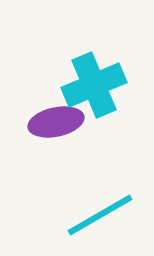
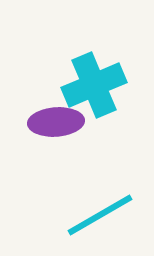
purple ellipse: rotated 8 degrees clockwise
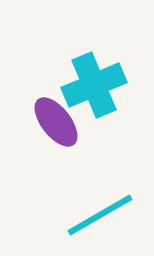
purple ellipse: rotated 56 degrees clockwise
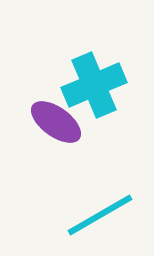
purple ellipse: rotated 16 degrees counterclockwise
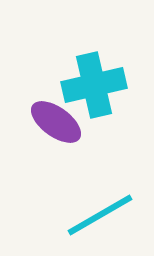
cyan cross: rotated 10 degrees clockwise
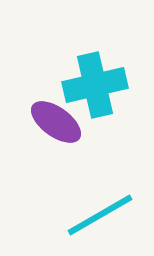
cyan cross: moved 1 px right
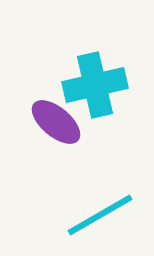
purple ellipse: rotated 4 degrees clockwise
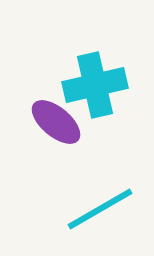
cyan line: moved 6 px up
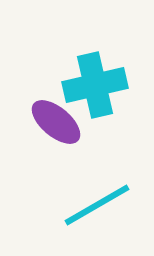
cyan line: moved 3 px left, 4 px up
